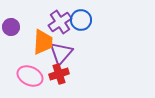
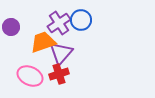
purple cross: moved 1 px left, 1 px down
orange trapezoid: rotated 112 degrees counterclockwise
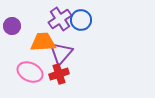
purple cross: moved 1 px right, 4 px up
purple circle: moved 1 px right, 1 px up
orange trapezoid: rotated 16 degrees clockwise
pink ellipse: moved 4 px up
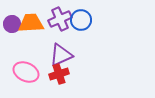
purple cross: rotated 10 degrees clockwise
purple circle: moved 2 px up
orange trapezoid: moved 12 px left, 19 px up
purple triangle: moved 2 px down; rotated 25 degrees clockwise
pink ellipse: moved 4 px left
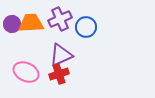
blue circle: moved 5 px right, 7 px down
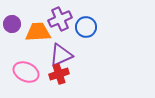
orange trapezoid: moved 7 px right, 9 px down
